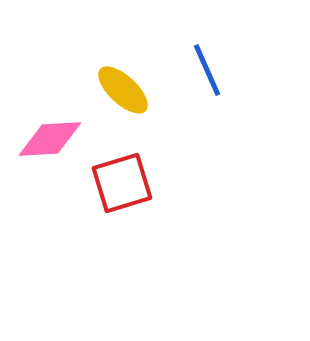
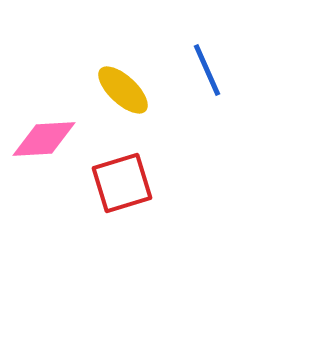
pink diamond: moved 6 px left
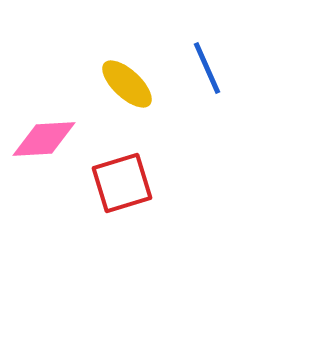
blue line: moved 2 px up
yellow ellipse: moved 4 px right, 6 px up
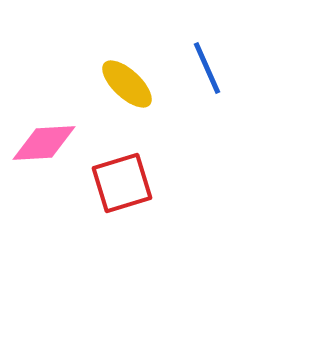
pink diamond: moved 4 px down
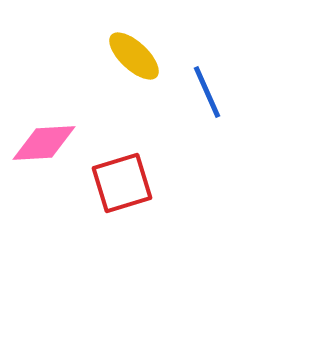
blue line: moved 24 px down
yellow ellipse: moved 7 px right, 28 px up
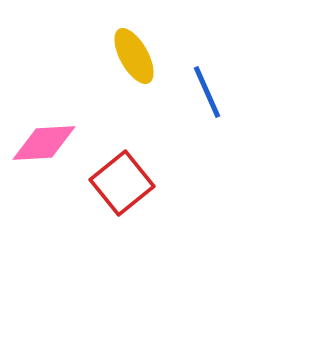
yellow ellipse: rotated 18 degrees clockwise
red square: rotated 22 degrees counterclockwise
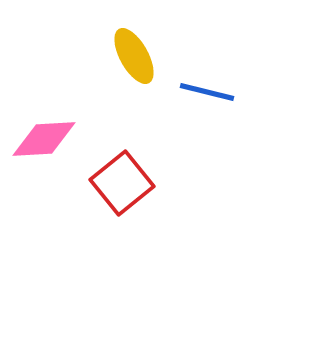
blue line: rotated 52 degrees counterclockwise
pink diamond: moved 4 px up
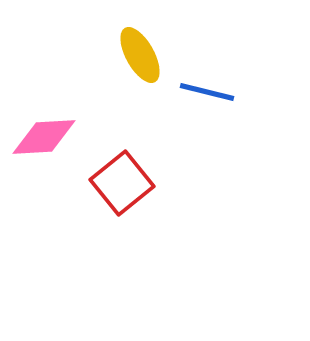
yellow ellipse: moved 6 px right, 1 px up
pink diamond: moved 2 px up
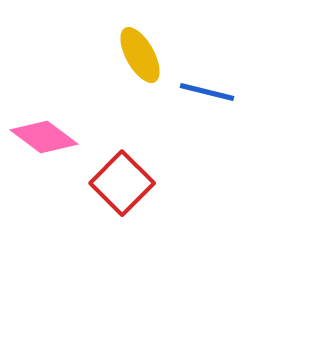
pink diamond: rotated 40 degrees clockwise
red square: rotated 6 degrees counterclockwise
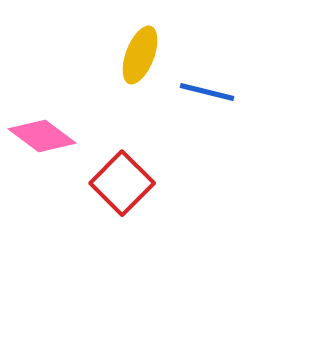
yellow ellipse: rotated 50 degrees clockwise
pink diamond: moved 2 px left, 1 px up
